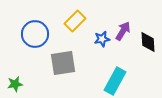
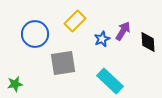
blue star: rotated 14 degrees counterclockwise
cyan rectangle: moved 5 px left; rotated 76 degrees counterclockwise
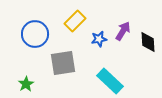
blue star: moved 3 px left; rotated 14 degrees clockwise
green star: moved 11 px right; rotated 21 degrees counterclockwise
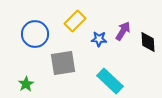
blue star: rotated 14 degrees clockwise
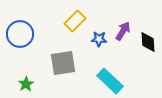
blue circle: moved 15 px left
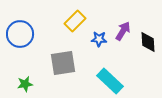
green star: moved 1 px left; rotated 21 degrees clockwise
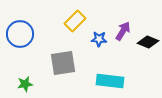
black diamond: rotated 65 degrees counterclockwise
cyan rectangle: rotated 36 degrees counterclockwise
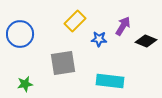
purple arrow: moved 5 px up
black diamond: moved 2 px left, 1 px up
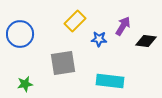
black diamond: rotated 15 degrees counterclockwise
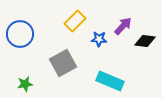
purple arrow: rotated 12 degrees clockwise
black diamond: moved 1 px left
gray square: rotated 20 degrees counterclockwise
cyan rectangle: rotated 16 degrees clockwise
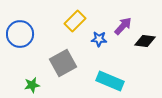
green star: moved 7 px right, 1 px down
